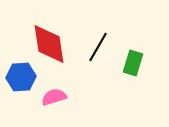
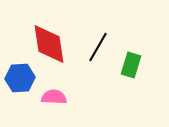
green rectangle: moved 2 px left, 2 px down
blue hexagon: moved 1 px left, 1 px down
pink semicircle: rotated 20 degrees clockwise
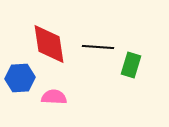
black line: rotated 64 degrees clockwise
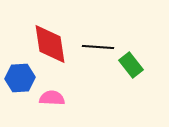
red diamond: moved 1 px right
green rectangle: rotated 55 degrees counterclockwise
pink semicircle: moved 2 px left, 1 px down
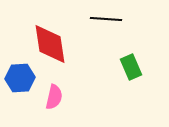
black line: moved 8 px right, 28 px up
green rectangle: moved 2 px down; rotated 15 degrees clockwise
pink semicircle: moved 2 px right, 1 px up; rotated 100 degrees clockwise
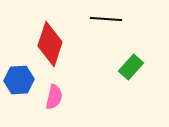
red diamond: rotated 27 degrees clockwise
green rectangle: rotated 65 degrees clockwise
blue hexagon: moved 1 px left, 2 px down
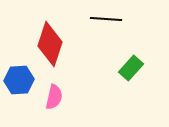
green rectangle: moved 1 px down
